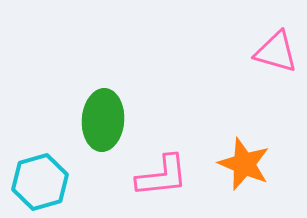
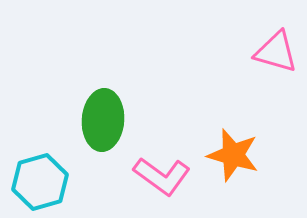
orange star: moved 11 px left, 9 px up; rotated 6 degrees counterclockwise
pink L-shape: rotated 42 degrees clockwise
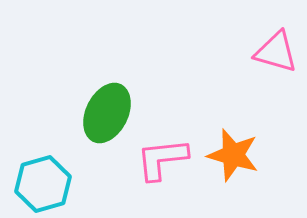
green ellipse: moved 4 px right, 7 px up; rotated 22 degrees clockwise
pink L-shape: moved 17 px up; rotated 138 degrees clockwise
cyan hexagon: moved 3 px right, 2 px down
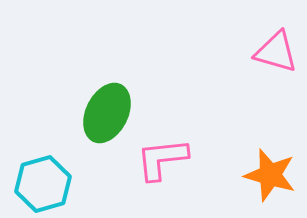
orange star: moved 37 px right, 20 px down
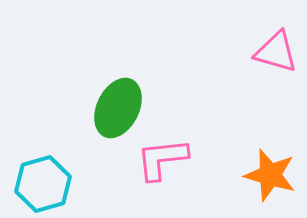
green ellipse: moved 11 px right, 5 px up
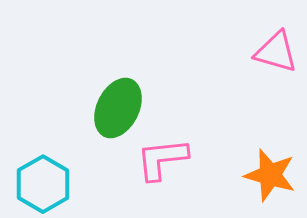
cyan hexagon: rotated 14 degrees counterclockwise
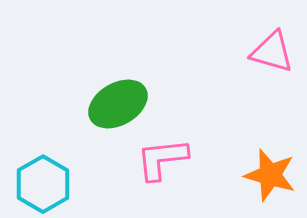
pink triangle: moved 4 px left
green ellipse: moved 4 px up; rotated 34 degrees clockwise
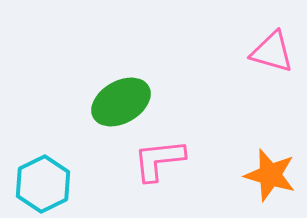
green ellipse: moved 3 px right, 2 px up
pink L-shape: moved 3 px left, 1 px down
cyan hexagon: rotated 4 degrees clockwise
